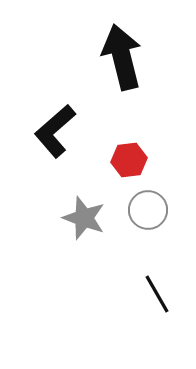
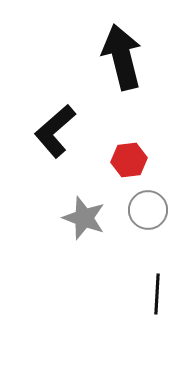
black line: rotated 33 degrees clockwise
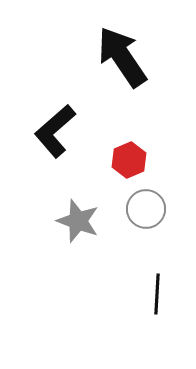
black arrow: rotated 20 degrees counterclockwise
red hexagon: rotated 16 degrees counterclockwise
gray circle: moved 2 px left, 1 px up
gray star: moved 6 px left, 3 px down
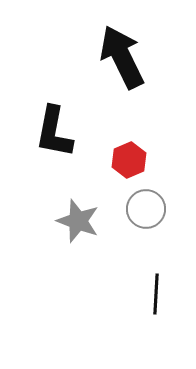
black arrow: rotated 8 degrees clockwise
black L-shape: moved 1 px left, 1 px down; rotated 38 degrees counterclockwise
black line: moved 1 px left
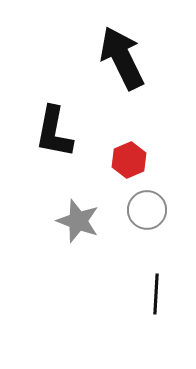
black arrow: moved 1 px down
gray circle: moved 1 px right, 1 px down
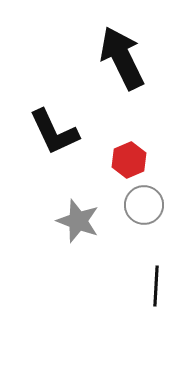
black L-shape: rotated 36 degrees counterclockwise
gray circle: moved 3 px left, 5 px up
black line: moved 8 px up
